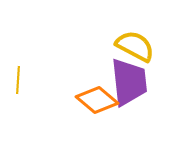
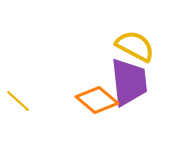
yellow line: moved 21 px down; rotated 52 degrees counterclockwise
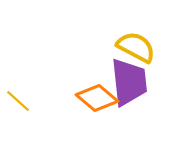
yellow semicircle: moved 1 px right, 1 px down
orange diamond: moved 2 px up
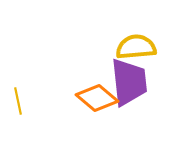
yellow semicircle: rotated 33 degrees counterclockwise
yellow line: rotated 36 degrees clockwise
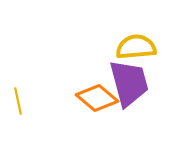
purple trapezoid: moved 1 px down; rotated 9 degrees counterclockwise
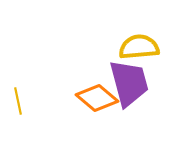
yellow semicircle: moved 3 px right
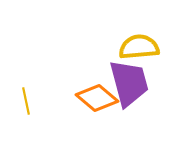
yellow line: moved 8 px right
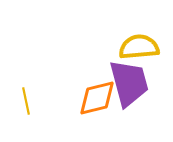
orange diamond: rotated 54 degrees counterclockwise
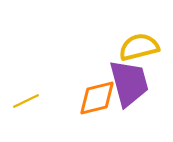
yellow semicircle: rotated 9 degrees counterclockwise
yellow line: rotated 76 degrees clockwise
